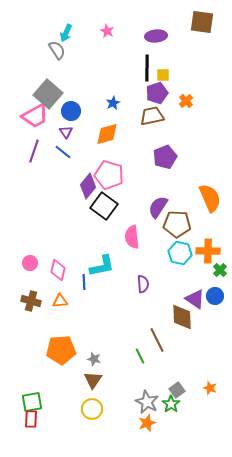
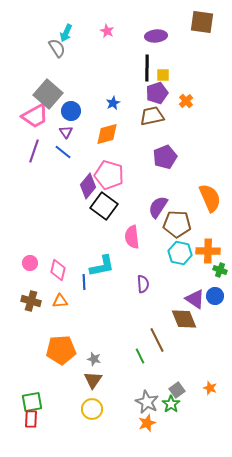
gray semicircle at (57, 50): moved 2 px up
green cross at (220, 270): rotated 24 degrees counterclockwise
brown diamond at (182, 317): moved 2 px right, 2 px down; rotated 20 degrees counterclockwise
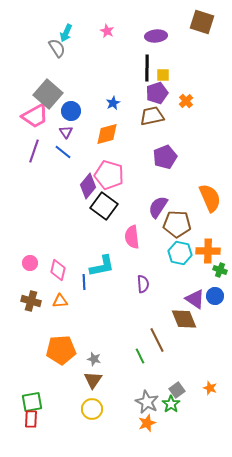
brown square at (202, 22): rotated 10 degrees clockwise
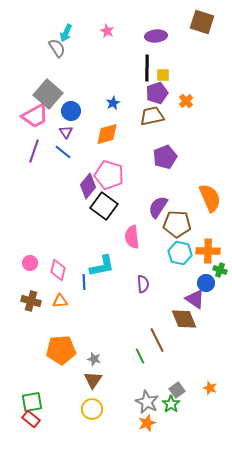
blue circle at (215, 296): moved 9 px left, 13 px up
red rectangle at (31, 419): rotated 54 degrees counterclockwise
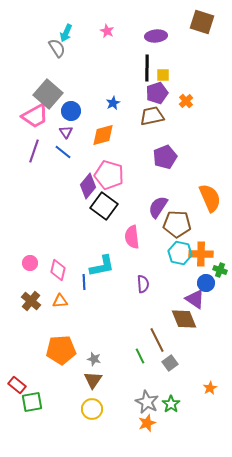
orange diamond at (107, 134): moved 4 px left, 1 px down
orange cross at (208, 251): moved 7 px left, 3 px down
brown cross at (31, 301): rotated 24 degrees clockwise
orange star at (210, 388): rotated 24 degrees clockwise
gray square at (177, 390): moved 7 px left, 27 px up
red rectangle at (31, 419): moved 14 px left, 34 px up
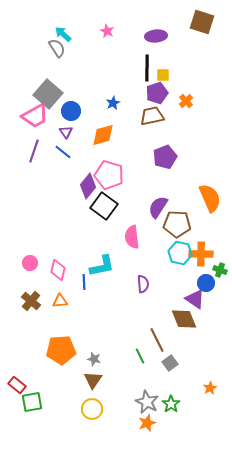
cyan arrow at (66, 33): moved 3 px left, 1 px down; rotated 108 degrees clockwise
